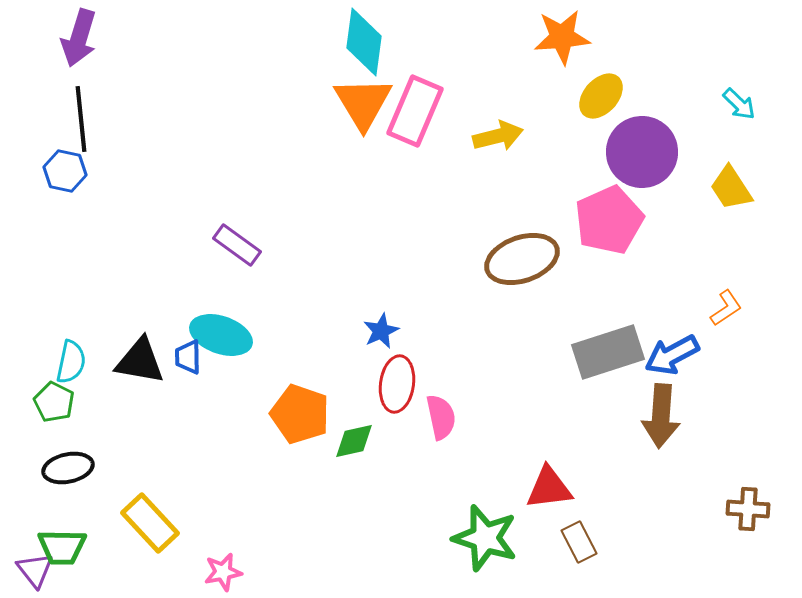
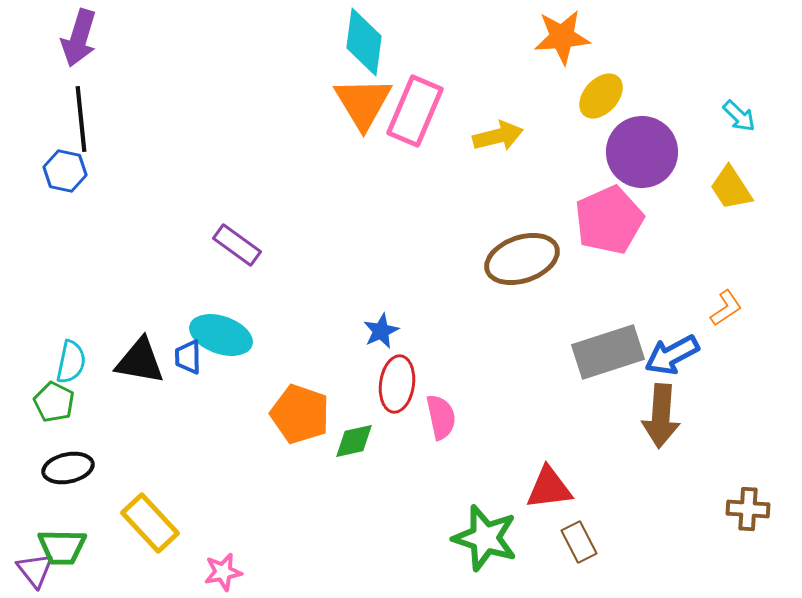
cyan arrow: moved 12 px down
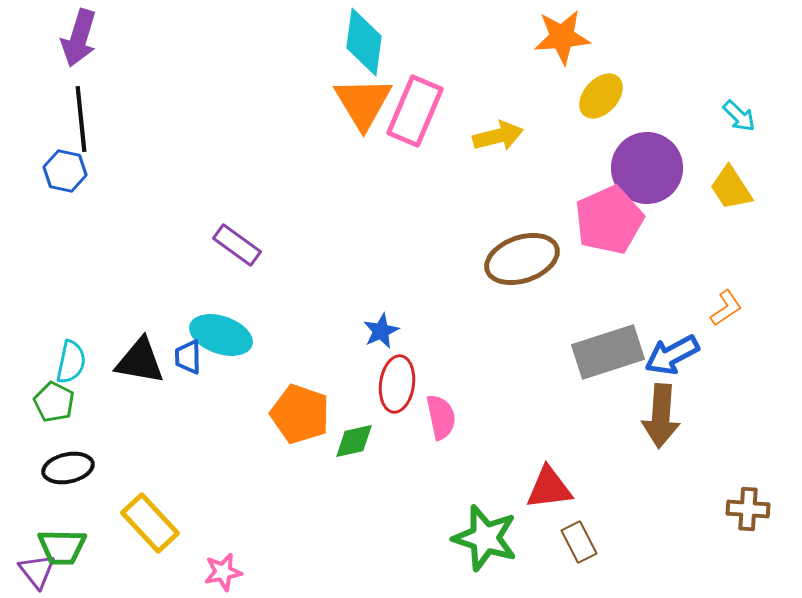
purple circle: moved 5 px right, 16 px down
purple triangle: moved 2 px right, 1 px down
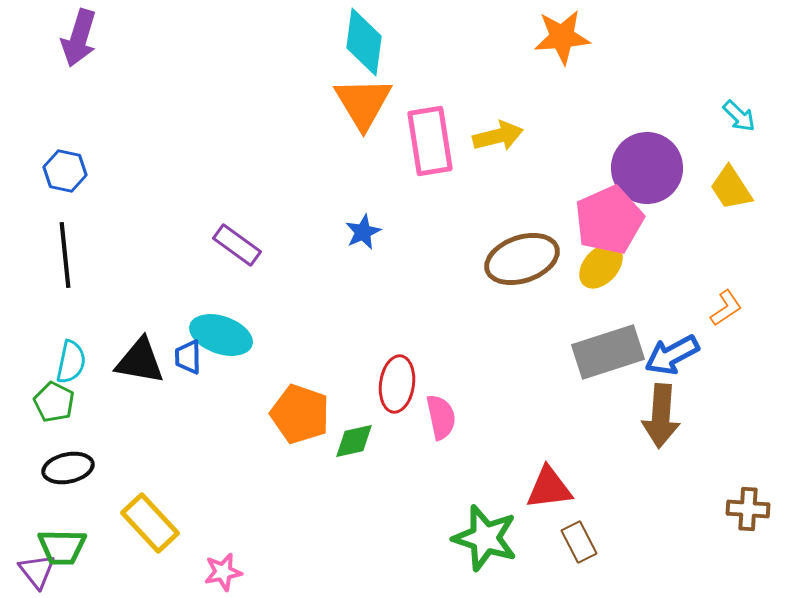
yellow ellipse: moved 170 px down
pink rectangle: moved 15 px right, 30 px down; rotated 32 degrees counterclockwise
black line: moved 16 px left, 136 px down
blue star: moved 18 px left, 99 px up
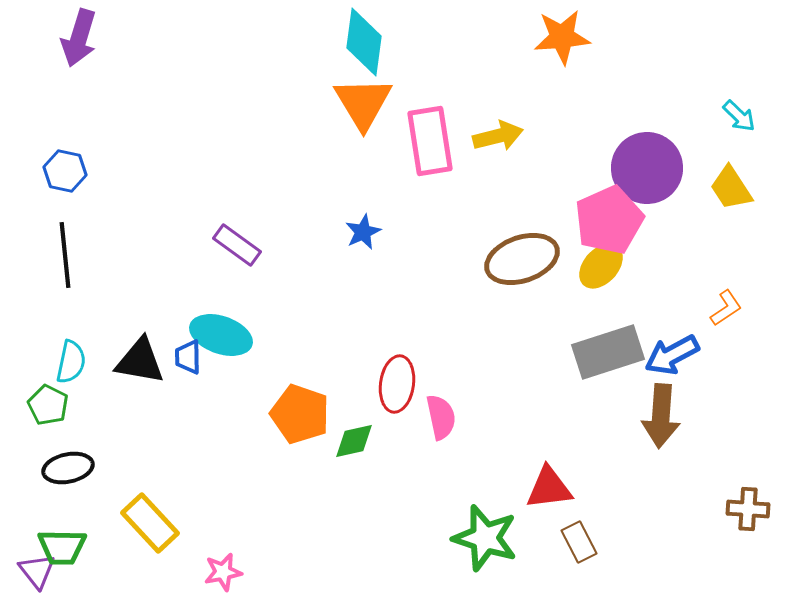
green pentagon: moved 6 px left, 3 px down
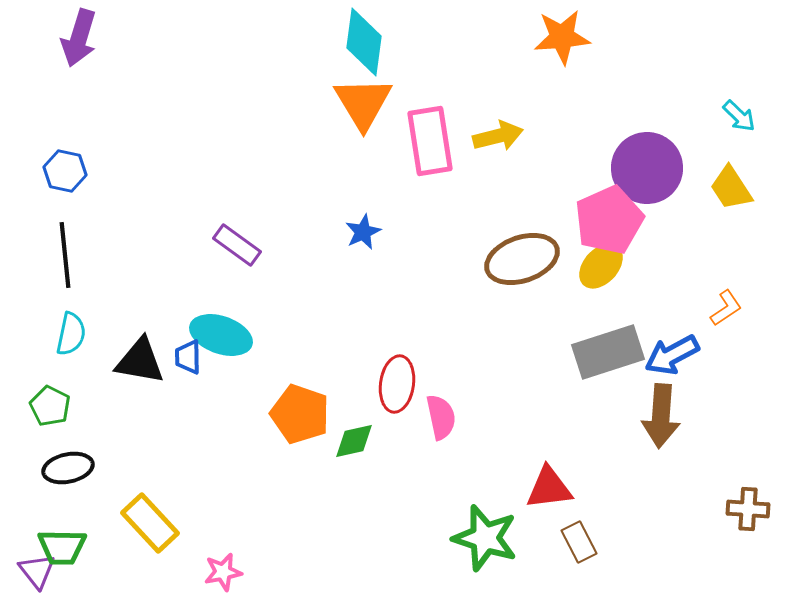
cyan semicircle: moved 28 px up
green pentagon: moved 2 px right, 1 px down
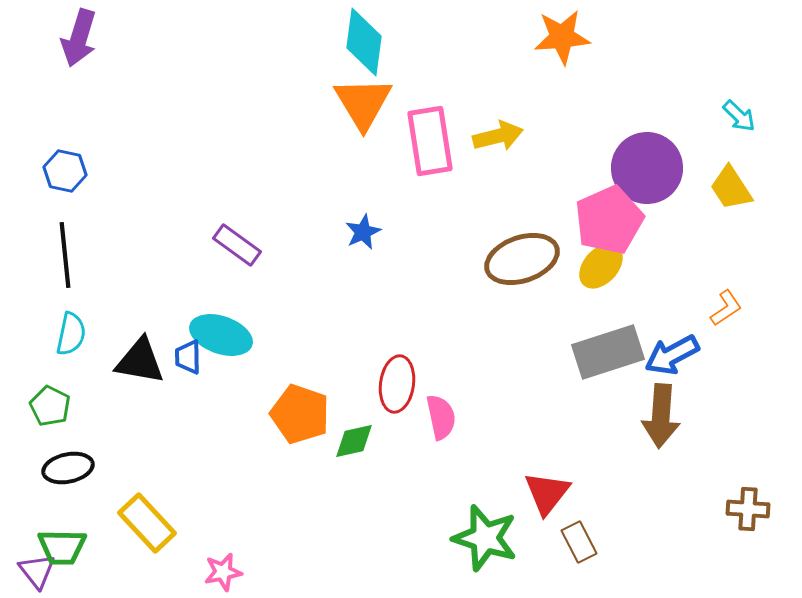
red triangle: moved 2 px left, 5 px down; rotated 45 degrees counterclockwise
yellow rectangle: moved 3 px left
